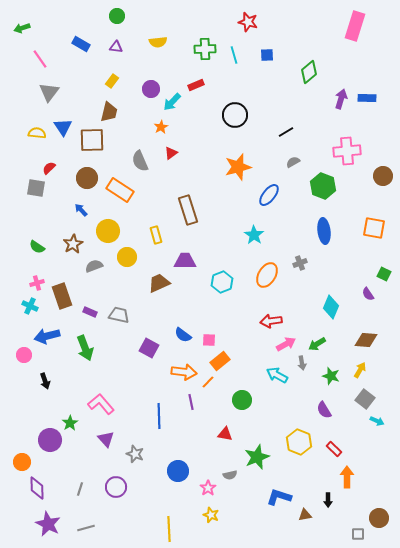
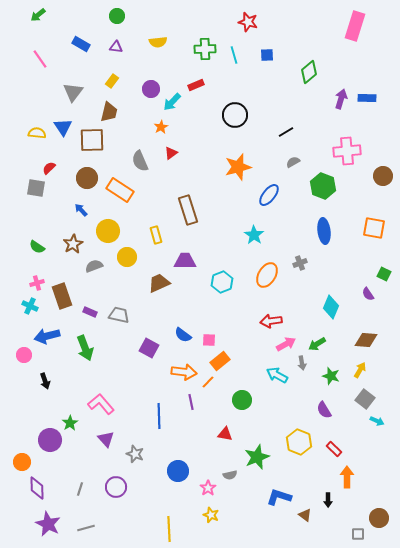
green arrow at (22, 28): moved 16 px right, 13 px up; rotated 21 degrees counterclockwise
gray triangle at (49, 92): moved 24 px right
brown triangle at (305, 515): rotated 48 degrees clockwise
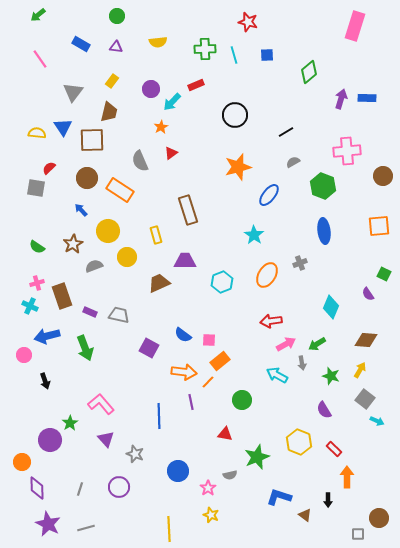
orange square at (374, 228): moved 5 px right, 2 px up; rotated 15 degrees counterclockwise
purple circle at (116, 487): moved 3 px right
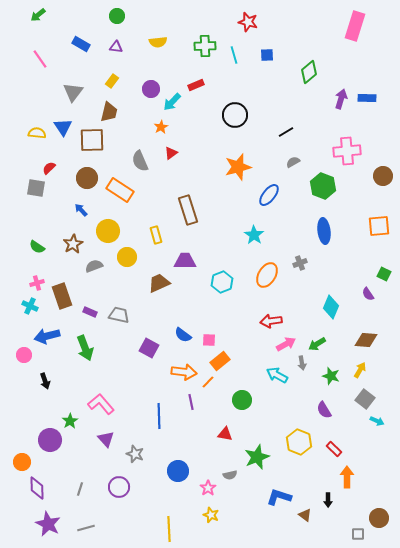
green cross at (205, 49): moved 3 px up
green star at (70, 423): moved 2 px up
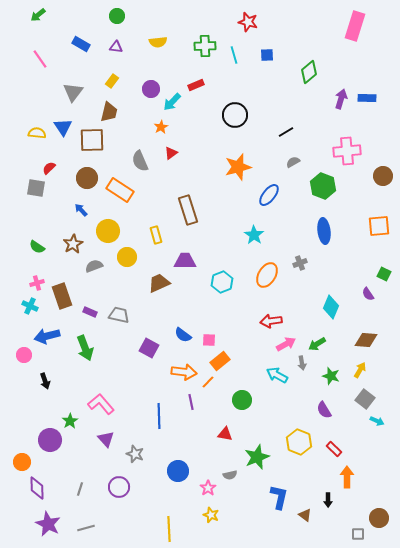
blue L-shape at (279, 497): rotated 85 degrees clockwise
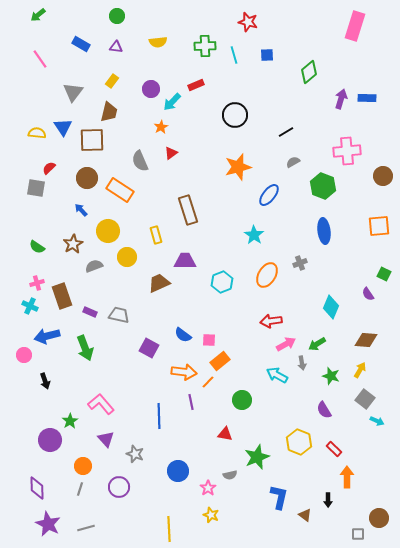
orange circle at (22, 462): moved 61 px right, 4 px down
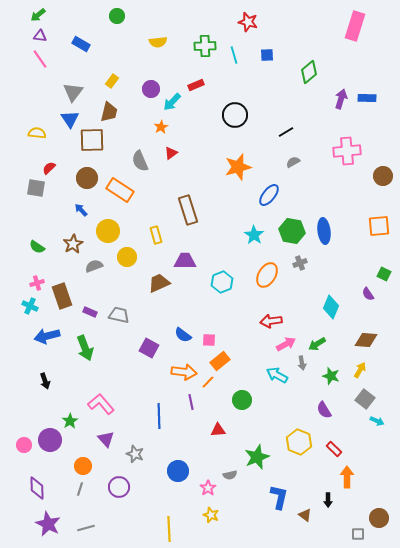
purple triangle at (116, 47): moved 76 px left, 11 px up
blue triangle at (63, 127): moved 7 px right, 8 px up
green hexagon at (323, 186): moved 31 px left, 45 px down; rotated 10 degrees counterclockwise
pink circle at (24, 355): moved 90 px down
red triangle at (225, 434): moved 7 px left, 4 px up; rotated 14 degrees counterclockwise
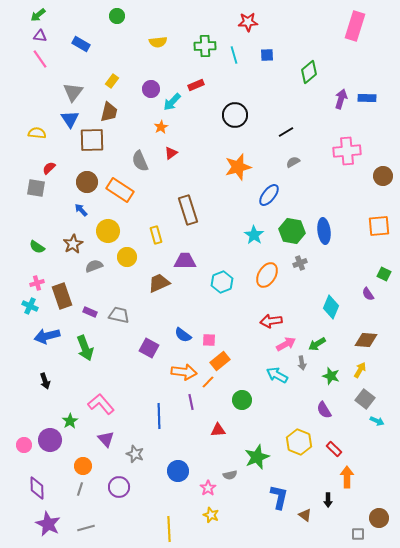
red star at (248, 22): rotated 18 degrees counterclockwise
brown circle at (87, 178): moved 4 px down
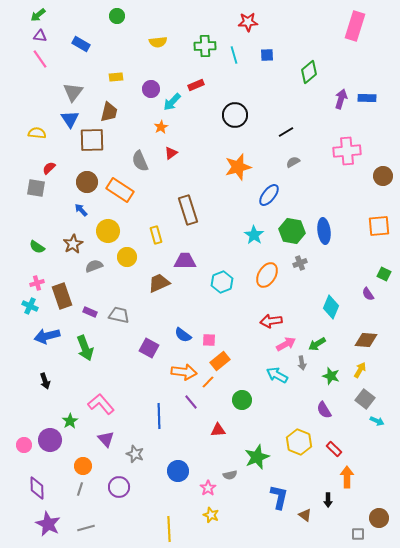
yellow rectangle at (112, 81): moved 4 px right, 4 px up; rotated 48 degrees clockwise
purple line at (191, 402): rotated 28 degrees counterclockwise
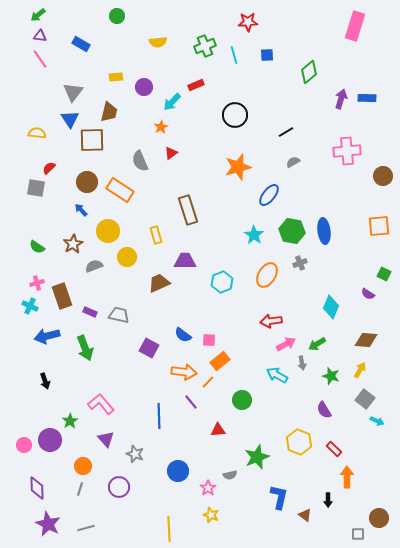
green cross at (205, 46): rotated 20 degrees counterclockwise
purple circle at (151, 89): moved 7 px left, 2 px up
purple semicircle at (368, 294): rotated 24 degrees counterclockwise
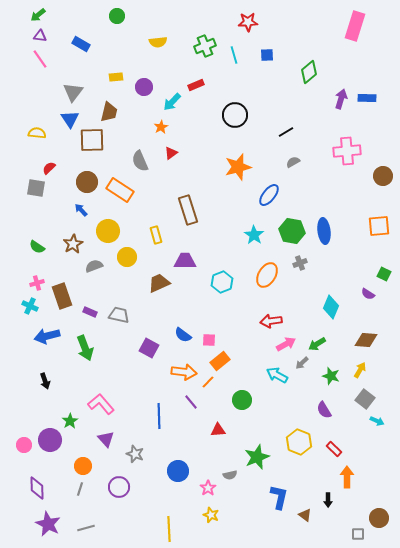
gray arrow at (302, 363): rotated 56 degrees clockwise
